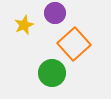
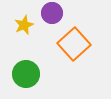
purple circle: moved 3 px left
green circle: moved 26 px left, 1 px down
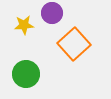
yellow star: rotated 18 degrees clockwise
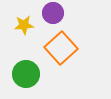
purple circle: moved 1 px right
orange square: moved 13 px left, 4 px down
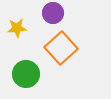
yellow star: moved 7 px left, 3 px down
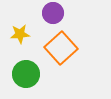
yellow star: moved 3 px right, 6 px down
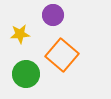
purple circle: moved 2 px down
orange square: moved 1 px right, 7 px down; rotated 8 degrees counterclockwise
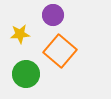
orange square: moved 2 px left, 4 px up
